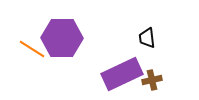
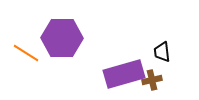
black trapezoid: moved 15 px right, 14 px down
orange line: moved 6 px left, 4 px down
purple rectangle: moved 2 px right; rotated 9 degrees clockwise
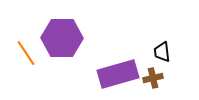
orange line: rotated 24 degrees clockwise
purple rectangle: moved 6 px left
brown cross: moved 1 px right, 2 px up
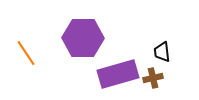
purple hexagon: moved 21 px right
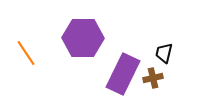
black trapezoid: moved 2 px right, 1 px down; rotated 20 degrees clockwise
purple rectangle: moved 5 px right; rotated 48 degrees counterclockwise
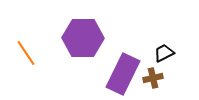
black trapezoid: rotated 50 degrees clockwise
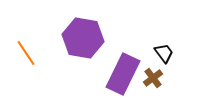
purple hexagon: rotated 9 degrees clockwise
black trapezoid: rotated 80 degrees clockwise
brown cross: rotated 24 degrees counterclockwise
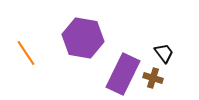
brown cross: rotated 36 degrees counterclockwise
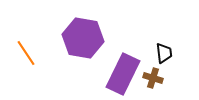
black trapezoid: rotated 30 degrees clockwise
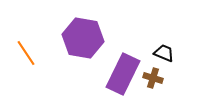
black trapezoid: rotated 60 degrees counterclockwise
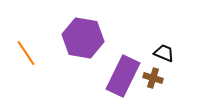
purple rectangle: moved 2 px down
